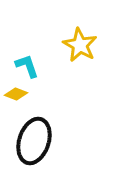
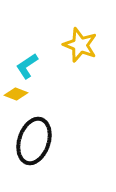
yellow star: rotated 8 degrees counterclockwise
cyan L-shape: rotated 104 degrees counterclockwise
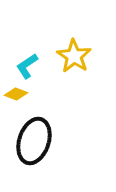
yellow star: moved 6 px left, 11 px down; rotated 12 degrees clockwise
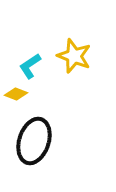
yellow star: rotated 12 degrees counterclockwise
cyan L-shape: moved 3 px right
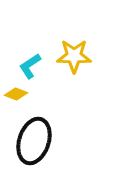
yellow star: rotated 20 degrees counterclockwise
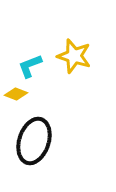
yellow star: rotated 16 degrees clockwise
cyan L-shape: rotated 12 degrees clockwise
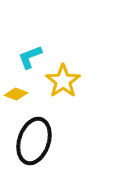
yellow star: moved 11 px left, 25 px down; rotated 20 degrees clockwise
cyan L-shape: moved 9 px up
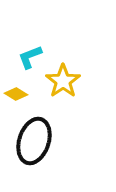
yellow diamond: rotated 10 degrees clockwise
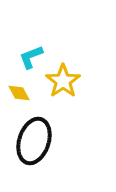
cyan L-shape: moved 1 px right
yellow diamond: moved 3 px right, 1 px up; rotated 30 degrees clockwise
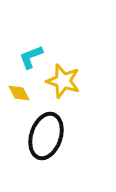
yellow star: rotated 20 degrees counterclockwise
black ellipse: moved 12 px right, 5 px up
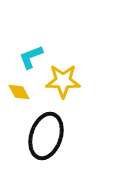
yellow star: rotated 16 degrees counterclockwise
yellow diamond: moved 1 px up
